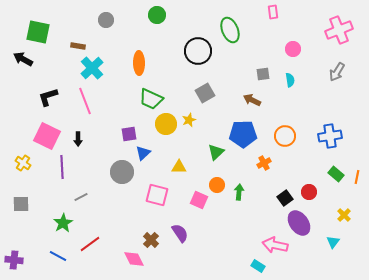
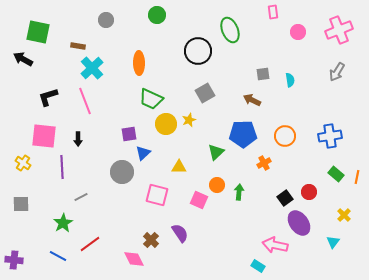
pink circle at (293, 49): moved 5 px right, 17 px up
pink square at (47, 136): moved 3 px left; rotated 20 degrees counterclockwise
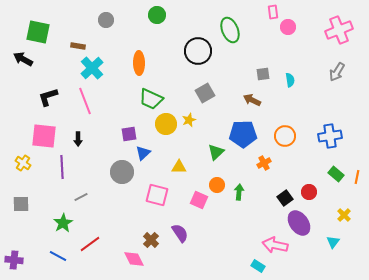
pink circle at (298, 32): moved 10 px left, 5 px up
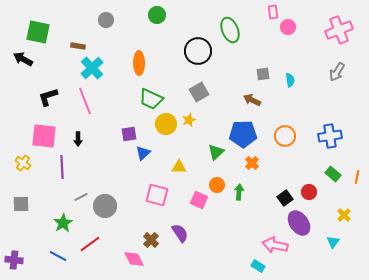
gray square at (205, 93): moved 6 px left, 1 px up
orange cross at (264, 163): moved 12 px left; rotated 16 degrees counterclockwise
gray circle at (122, 172): moved 17 px left, 34 px down
green rectangle at (336, 174): moved 3 px left
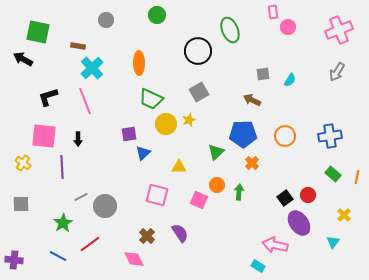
cyan semicircle at (290, 80): rotated 40 degrees clockwise
red circle at (309, 192): moved 1 px left, 3 px down
brown cross at (151, 240): moved 4 px left, 4 px up
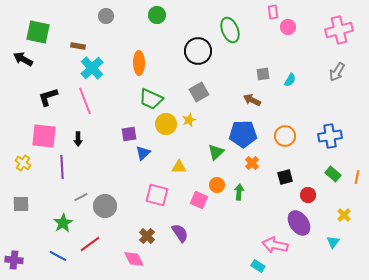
gray circle at (106, 20): moved 4 px up
pink cross at (339, 30): rotated 8 degrees clockwise
black square at (285, 198): moved 21 px up; rotated 21 degrees clockwise
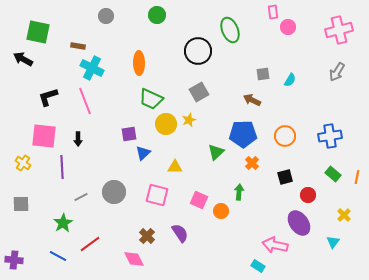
cyan cross at (92, 68): rotated 20 degrees counterclockwise
yellow triangle at (179, 167): moved 4 px left
orange circle at (217, 185): moved 4 px right, 26 px down
gray circle at (105, 206): moved 9 px right, 14 px up
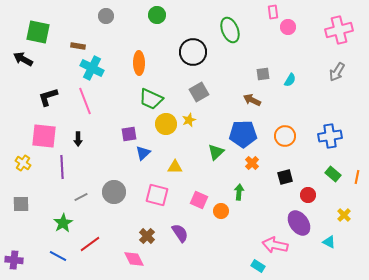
black circle at (198, 51): moved 5 px left, 1 px down
cyan triangle at (333, 242): moved 4 px left; rotated 40 degrees counterclockwise
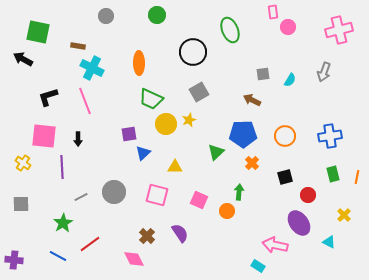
gray arrow at (337, 72): moved 13 px left; rotated 12 degrees counterclockwise
green rectangle at (333, 174): rotated 35 degrees clockwise
orange circle at (221, 211): moved 6 px right
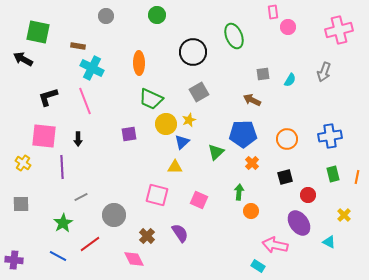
green ellipse at (230, 30): moved 4 px right, 6 px down
orange circle at (285, 136): moved 2 px right, 3 px down
blue triangle at (143, 153): moved 39 px right, 11 px up
gray circle at (114, 192): moved 23 px down
orange circle at (227, 211): moved 24 px right
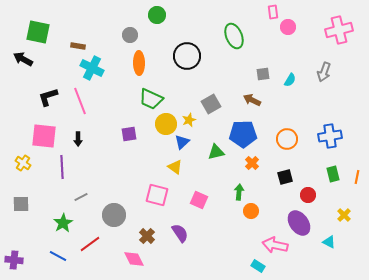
gray circle at (106, 16): moved 24 px right, 19 px down
black circle at (193, 52): moved 6 px left, 4 px down
gray square at (199, 92): moved 12 px right, 12 px down
pink line at (85, 101): moved 5 px left
green triangle at (216, 152): rotated 30 degrees clockwise
yellow triangle at (175, 167): rotated 35 degrees clockwise
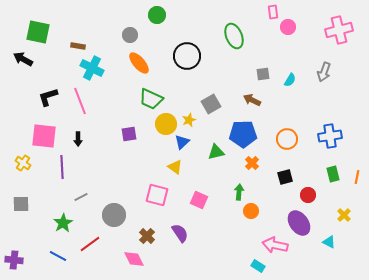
orange ellipse at (139, 63): rotated 40 degrees counterclockwise
